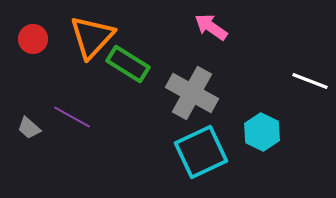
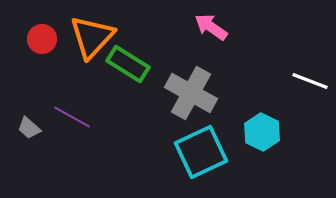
red circle: moved 9 px right
gray cross: moved 1 px left
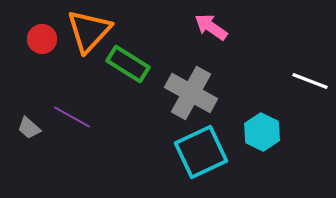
orange triangle: moved 3 px left, 6 px up
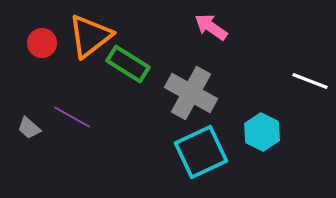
orange triangle: moved 1 px right, 5 px down; rotated 9 degrees clockwise
red circle: moved 4 px down
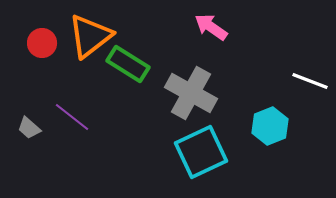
purple line: rotated 9 degrees clockwise
cyan hexagon: moved 8 px right, 6 px up; rotated 12 degrees clockwise
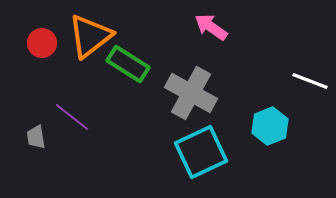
gray trapezoid: moved 7 px right, 9 px down; rotated 40 degrees clockwise
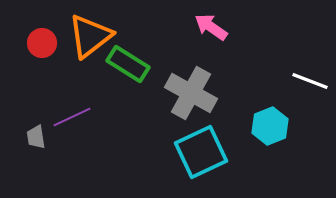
purple line: rotated 63 degrees counterclockwise
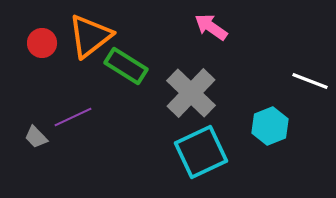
green rectangle: moved 2 px left, 2 px down
gray cross: rotated 15 degrees clockwise
purple line: moved 1 px right
gray trapezoid: rotated 35 degrees counterclockwise
